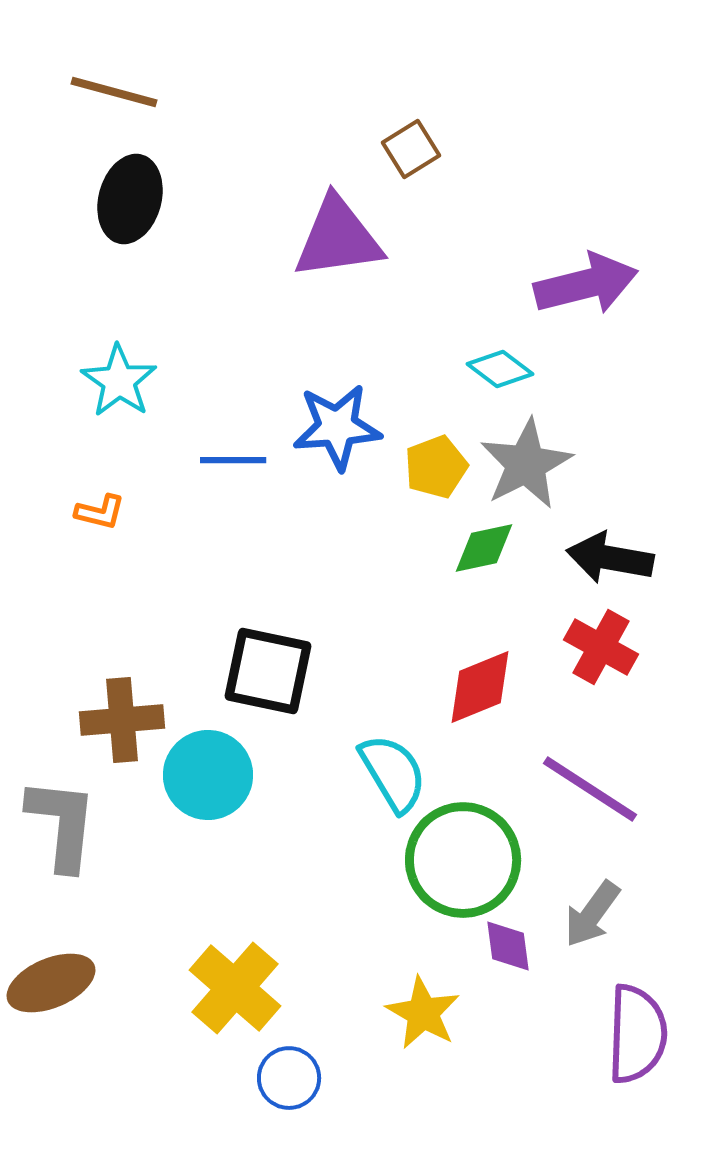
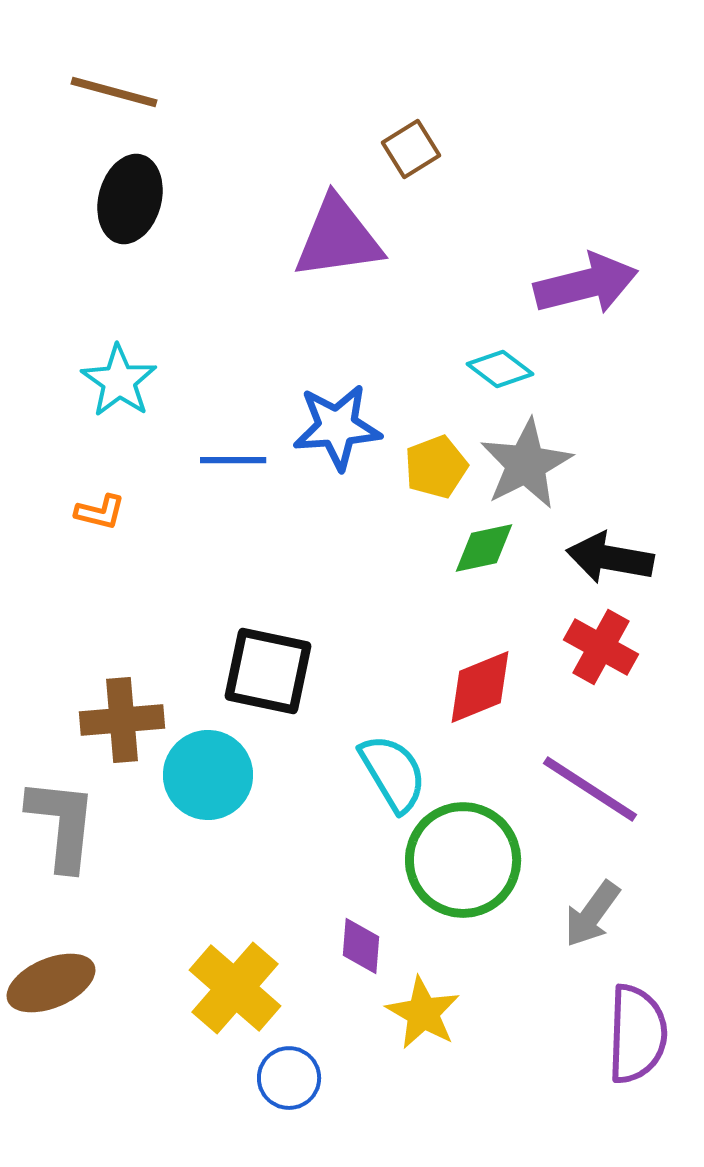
purple diamond: moved 147 px left; rotated 12 degrees clockwise
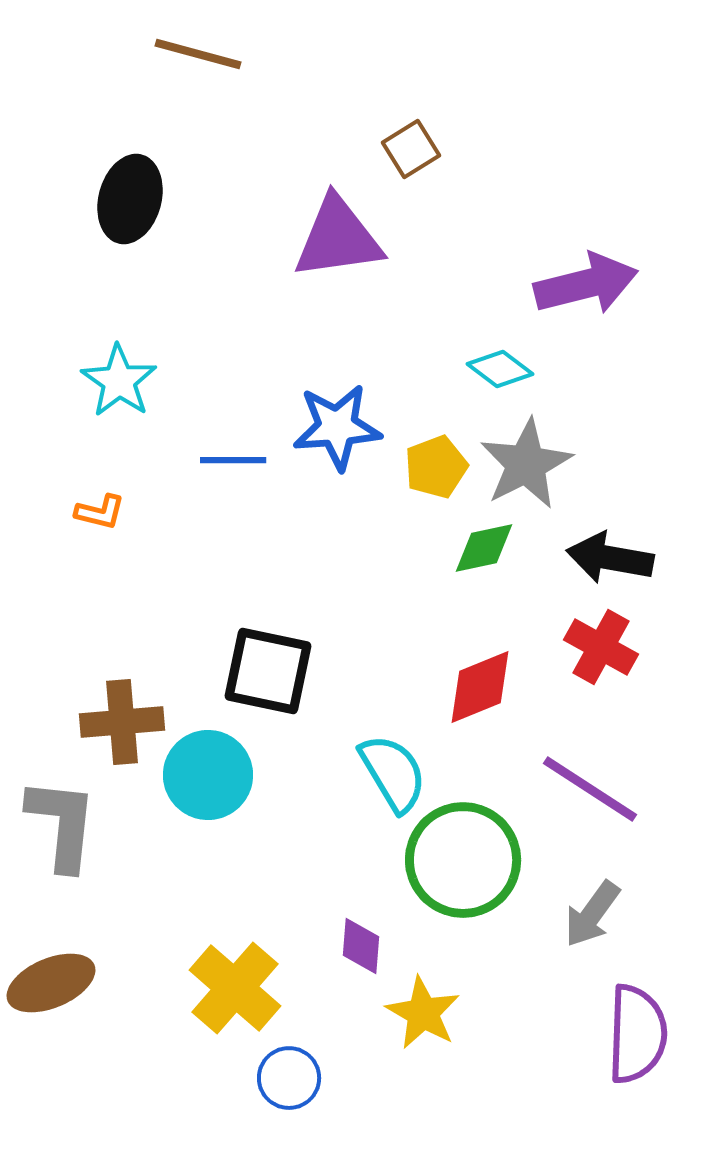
brown line: moved 84 px right, 38 px up
brown cross: moved 2 px down
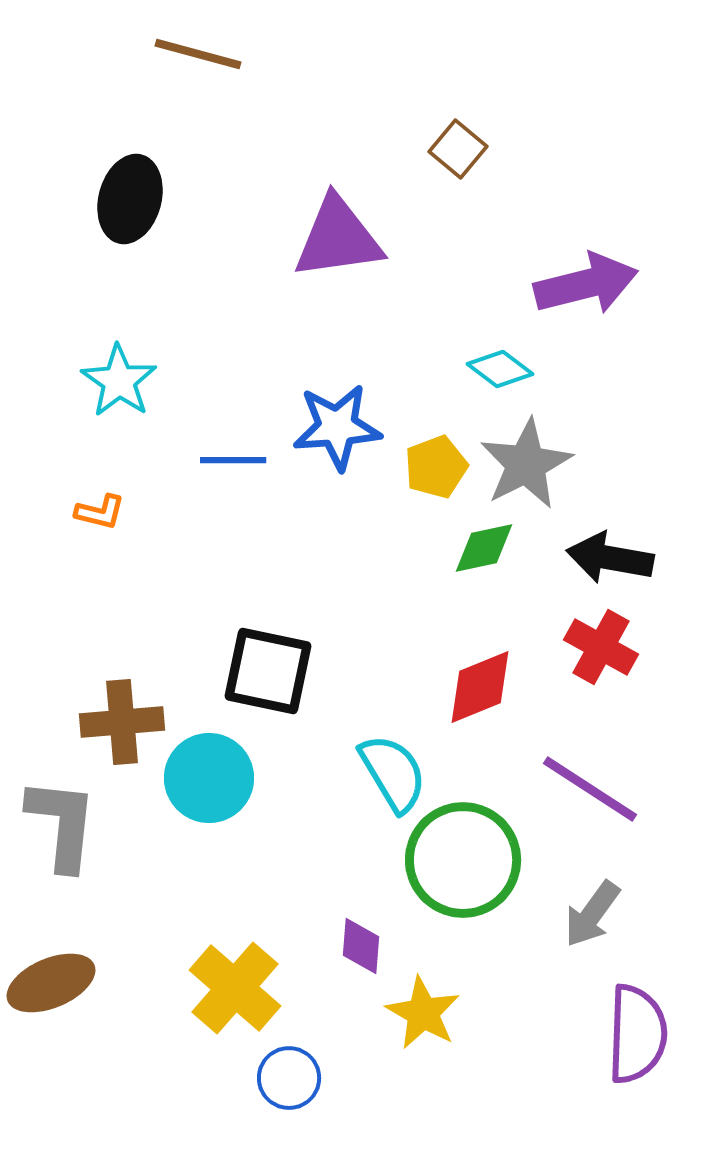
brown square: moved 47 px right; rotated 18 degrees counterclockwise
cyan circle: moved 1 px right, 3 px down
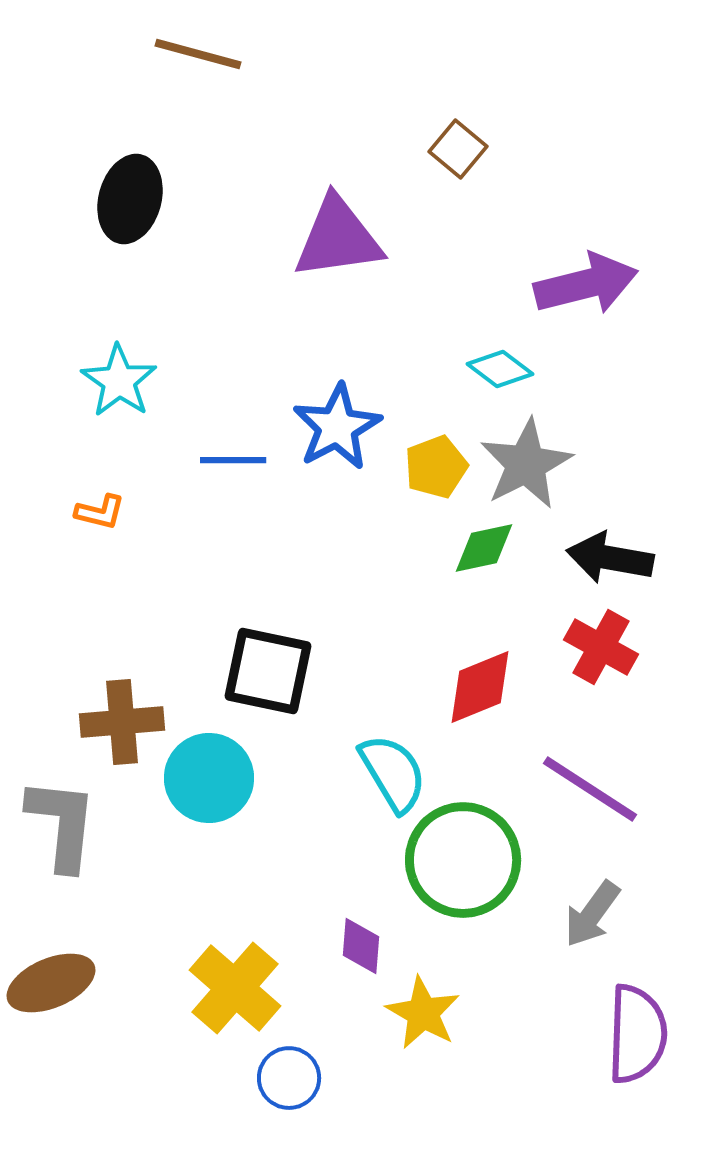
blue star: rotated 24 degrees counterclockwise
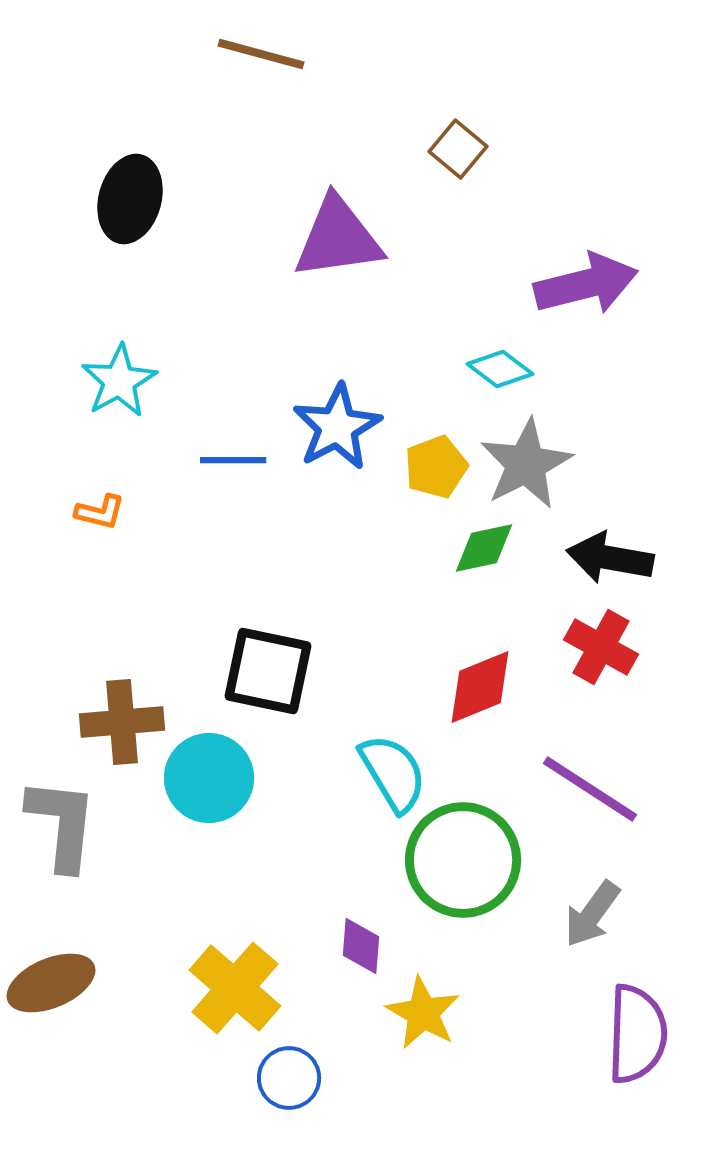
brown line: moved 63 px right
cyan star: rotated 8 degrees clockwise
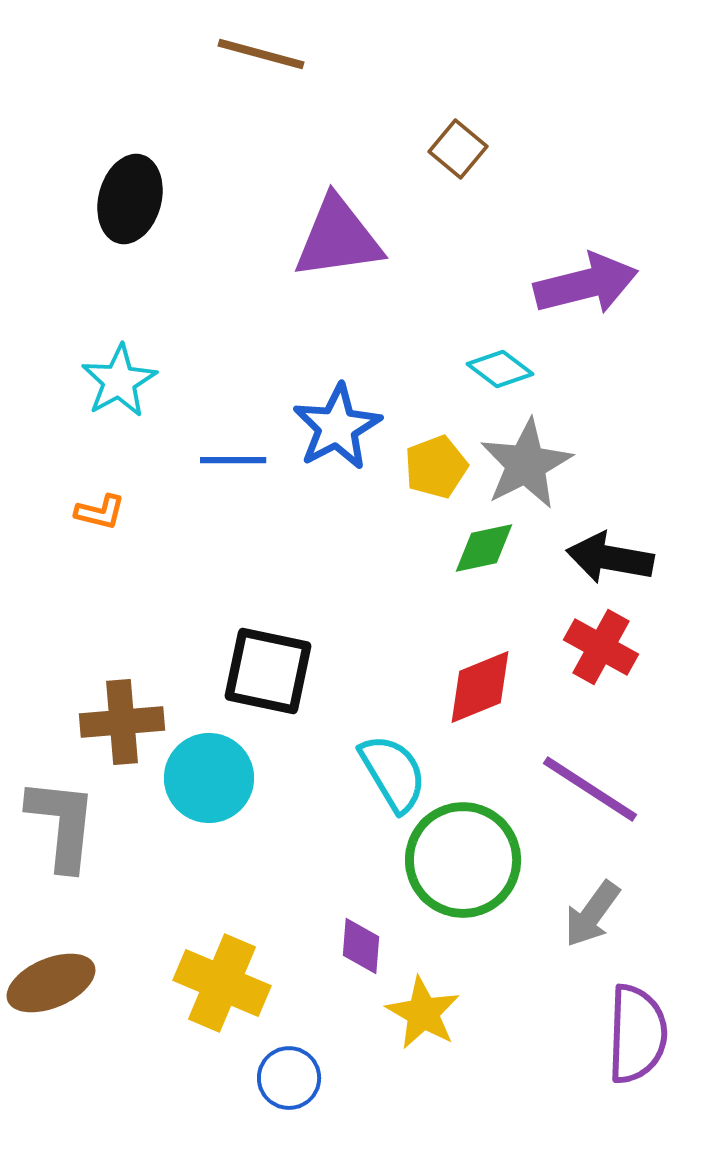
yellow cross: moved 13 px left, 5 px up; rotated 18 degrees counterclockwise
